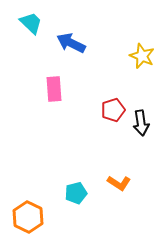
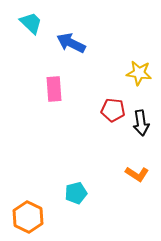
yellow star: moved 3 px left, 17 px down; rotated 15 degrees counterclockwise
red pentagon: rotated 25 degrees clockwise
orange L-shape: moved 18 px right, 9 px up
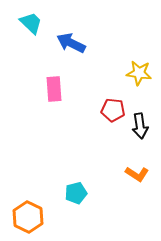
black arrow: moved 1 px left, 3 px down
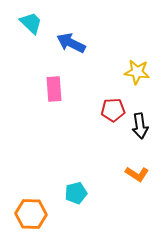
yellow star: moved 2 px left, 1 px up
red pentagon: rotated 10 degrees counterclockwise
orange hexagon: moved 3 px right, 3 px up; rotated 24 degrees counterclockwise
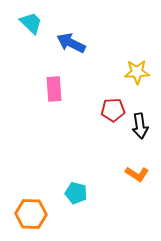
yellow star: rotated 10 degrees counterclockwise
cyan pentagon: rotated 30 degrees clockwise
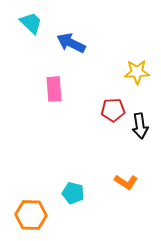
orange L-shape: moved 11 px left, 8 px down
cyan pentagon: moved 3 px left
orange hexagon: moved 1 px down
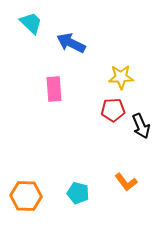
yellow star: moved 16 px left, 5 px down
black arrow: moved 1 px right; rotated 15 degrees counterclockwise
orange L-shape: rotated 20 degrees clockwise
cyan pentagon: moved 5 px right
orange hexagon: moved 5 px left, 19 px up
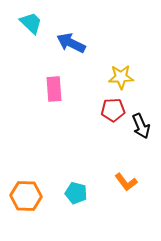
cyan pentagon: moved 2 px left
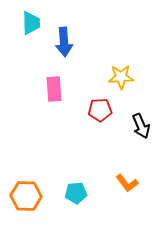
cyan trapezoid: rotated 45 degrees clockwise
blue arrow: moved 7 px left, 1 px up; rotated 120 degrees counterclockwise
red pentagon: moved 13 px left
orange L-shape: moved 1 px right, 1 px down
cyan pentagon: rotated 20 degrees counterclockwise
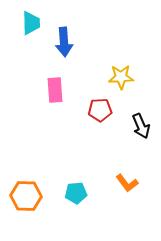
pink rectangle: moved 1 px right, 1 px down
